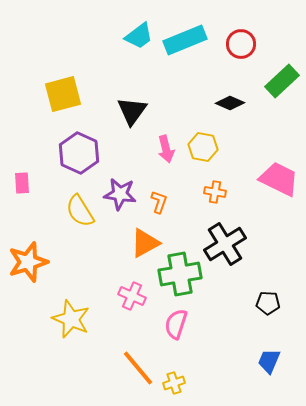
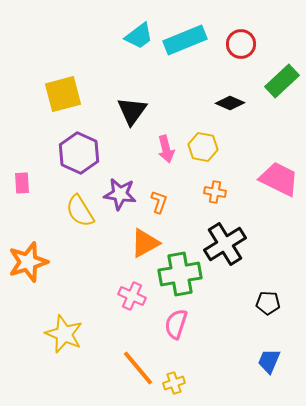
yellow star: moved 7 px left, 15 px down
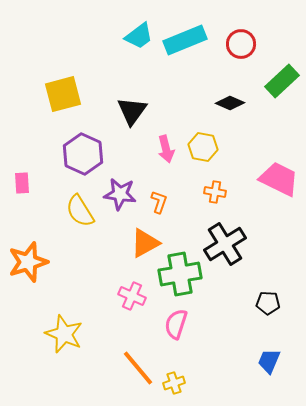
purple hexagon: moved 4 px right, 1 px down
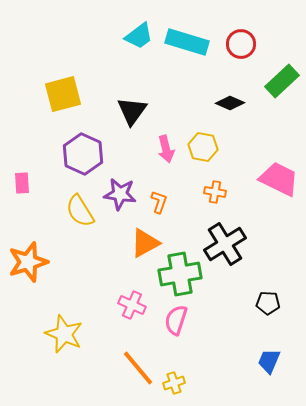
cyan rectangle: moved 2 px right, 2 px down; rotated 39 degrees clockwise
pink cross: moved 9 px down
pink semicircle: moved 4 px up
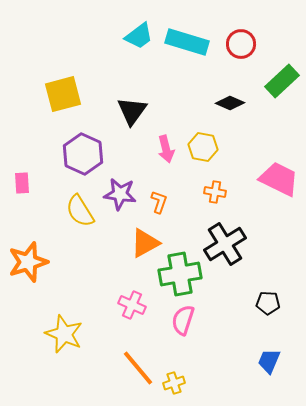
pink semicircle: moved 7 px right
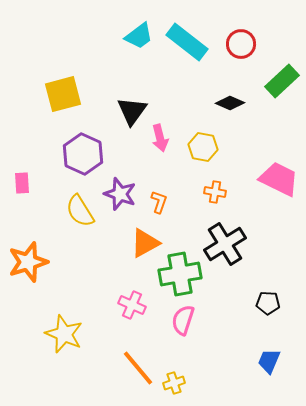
cyan rectangle: rotated 21 degrees clockwise
pink arrow: moved 6 px left, 11 px up
purple star: rotated 12 degrees clockwise
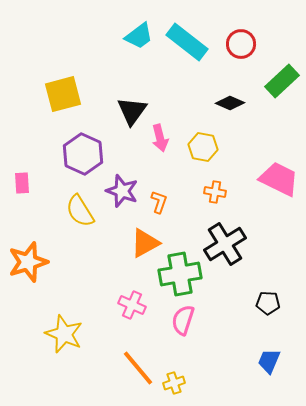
purple star: moved 2 px right, 3 px up
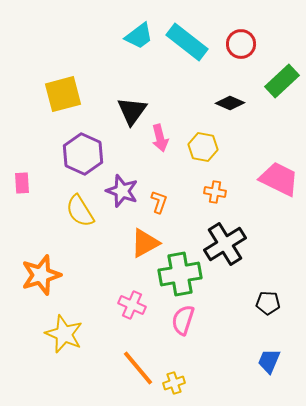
orange star: moved 13 px right, 13 px down
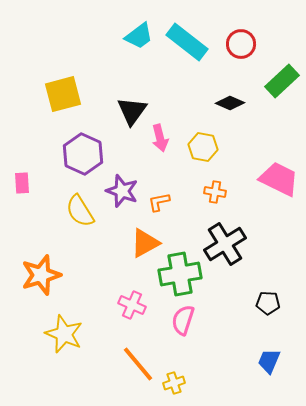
orange L-shape: rotated 120 degrees counterclockwise
orange line: moved 4 px up
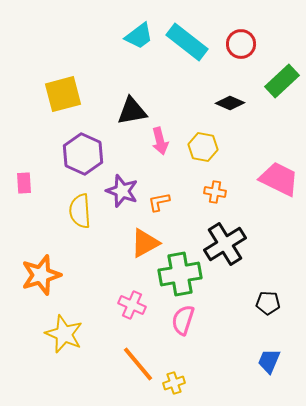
black triangle: rotated 44 degrees clockwise
pink arrow: moved 3 px down
pink rectangle: moved 2 px right
yellow semicircle: rotated 28 degrees clockwise
